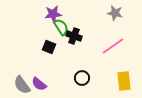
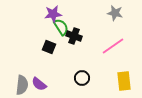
gray semicircle: rotated 138 degrees counterclockwise
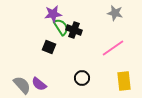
black cross: moved 6 px up
pink line: moved 2 px down
gray semicircle: rotated 48 degrees counterclockwise
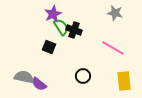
purple star: rotated 18 degrees counterclockwise
pink line: rotated 65 degrees clockwise
black circle: moved 1 px right, 2 px up
gray semicircle: moved 2 px right, 8 px up; rotated 36 degrees counterclockwise
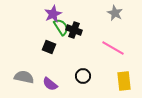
gray star: rotated 14 degrees clockwise
purple semicircle: moved 11 px right
